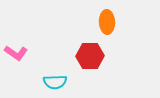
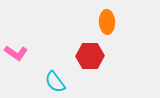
cyan semicircle: rotated 55 degrees clockwise
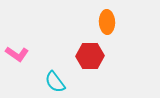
pink L-shape: moved 1 px right, 1 px down
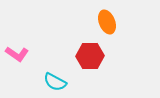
orange ellipse: rotated 20 degrees counterclockwise
cyan semicircle: rotated 25 degrees counterclockwise
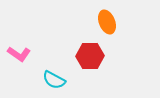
pink L-shape: moved 2 px right
cyan semicircle: moved 1 px left, 2 px up
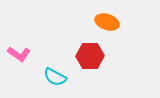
orange ellipse: rotated 50 degrees counterclockwise
cyan semicircle: moved 1 px right, 3 px up
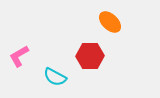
orange ellipse: moved 3 px right; rotated 25 degrees clockwise
pink L-shape: moved 2 px down; rotated 115 degrees clockwise
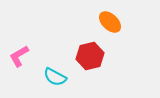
red hexagon: rotated 12 degrees counterclockwise
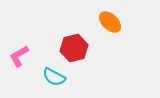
red hexagon: moved 16 px left, 8 px up
cyan semicircle: moved 1 px left
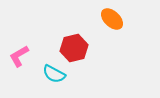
orange ellipse: moved 2 px right, 3 px up
cyan semicircle: moved 3 px up
